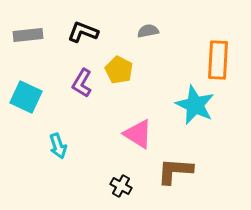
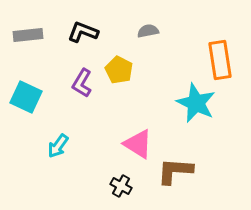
orange rectangle: moved 2 px right; rotated 12 degrees counterclockwise
cyan star: moved 1 px right, 2 px up
pink triangle: moved 10 px down
cyan arrow: rotated 55 degrees clockwise
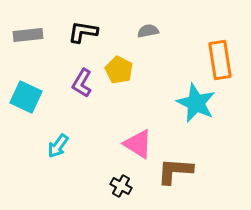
black L-shape: rotated 12 degrees counterclockwise
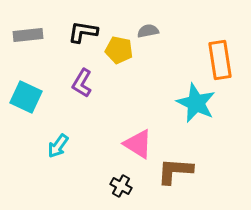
yellow pentagon: moved 20 px up; rotated 16 degrees counterclockwise
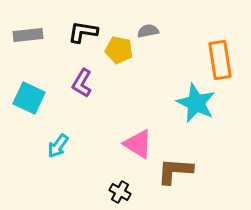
cyan square: moved 3 px right, 1 px down
black cross: moved 1 px left, 6 px down
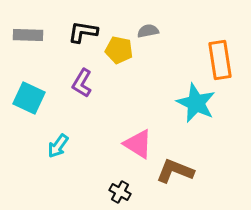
gray rectangle: rotated 8 degrees clockwise
brown L-shape: rotated 18 degrees clockwise
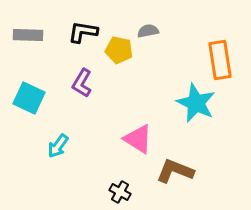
pink triangle: moved 5 px up
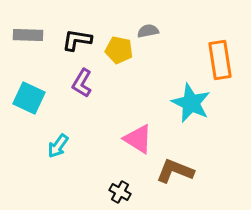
black L-shape: moved 6 px left, 8 px down
cyan star: moved 5 px left
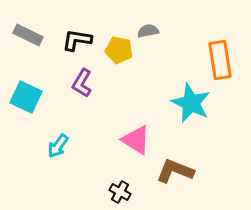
gray rectangle: rotated 24 degrees clockwise
cyan square: moved 3 px left, 1 px up
pink triangle: moved 2 px left, 1 px down
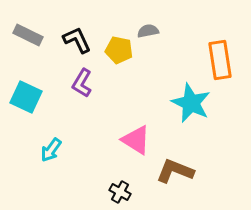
black L-shape: rotated 56 degrees clockwise
cyan arrow: moved 7 px left, 4 px down
